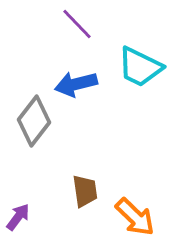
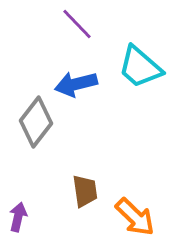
cyan trapezoid: rotated 15 degrees clockwise
gray diamond: moved 2 px right, 1 px down
purple arrow: rotated 24 degrees counterclockwise
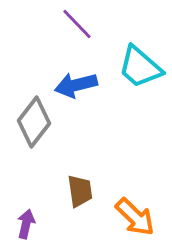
blue arrow: moved 1 px down
gray diamond: moved 2 px left
brown trapezoid: moved 5 px left
purple arrow: moved 8 px right, 7 px down
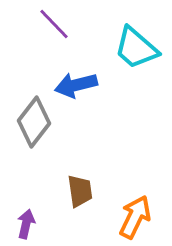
purple line: moved 23 px left
cyan trapezoid: moved 4 px left, 19 px up
orange arrow: rotated 108 degrees counterclockwise
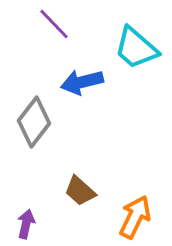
blue arrow: moved 6 px right, 3 px up
brown trapezoid: rotated 140 degrees clockwise
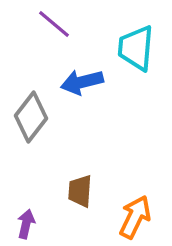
purple line: rotated 6 degrees counterclockwise
cyan trapezoid: rotated 54 degrees clockwise
gray diamond: moved 3 px left, 5 px up
brown trapezoid: rotated 52 degrees clockwise
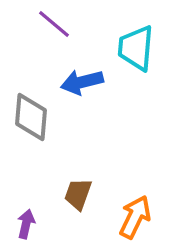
gray diamond: rotated 33 degrees counterclockwise
brown trapezoid: moved 2 px left, 3 px down; rotated 16 degrees clockwise
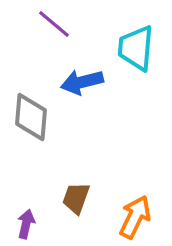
brown trapezoid: moved 2 px left, 4 px down
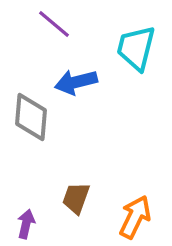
cyan trapezoid: rotated 9 degrees clockwise
blue arrow: moved 6 px left
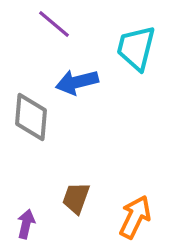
blue arrow: moved 1 px right
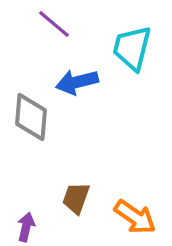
cyan trapezoid: moved 4 px left
orange arrow: rotated 99 degrees clockwise
purple arrow: moved 3 px down
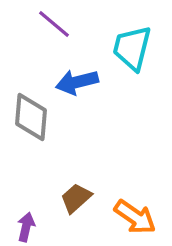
brown trapezoid: rotated 28 degrees clockwise
